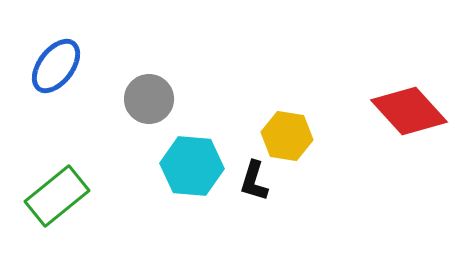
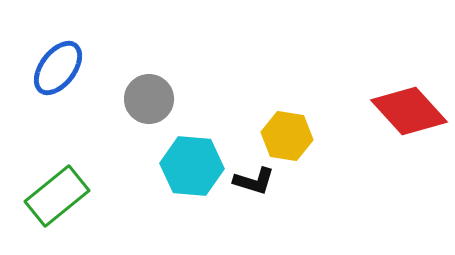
blue ellipse: moved 2 px right, 2 px down
black L-shape: rotated 90 degrees counterclockwise
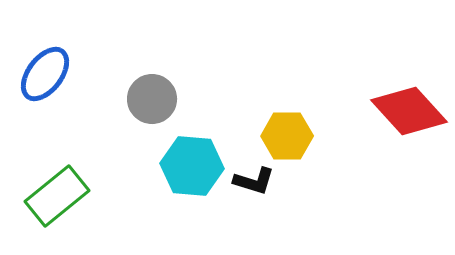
blue ellipse: moved 13 px left, 6 px down
gray circle: moved 3 px right
yellow hexagon: rotated 9 degrees counterclockwise
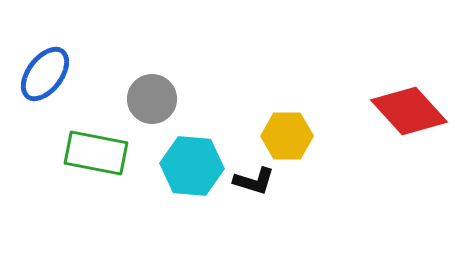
green rectangle: moved 39 px right, 43 px up; rotated 50 degrees clockwise
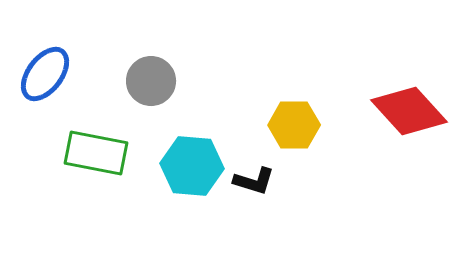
gray circle: moved 1 px left, 18 px up
yellow hexagon: moved 7 px right, 11 px up
